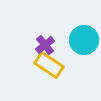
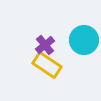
yellow rectangle: moved 2 px left
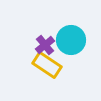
cyan circle: moved 13 px left
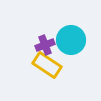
purple cross: rotated 18 degrees clockwise
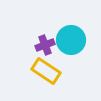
yellow rectangle: moved 1 px left, 6 px down
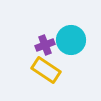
yellow rectangle: moved 1 px up
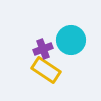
purple cross: moved 2 px left, 4 px down
